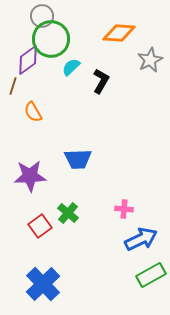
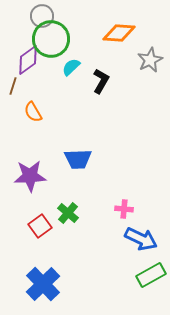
blue arrow: rotated 52 degrees clockwise
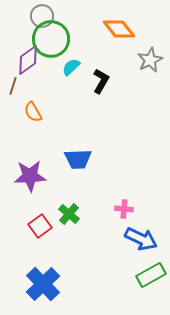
orange diamond: moved 4 px up; rotated 48 degrees clockwise
green cross: moved 1 px right, 1 px down
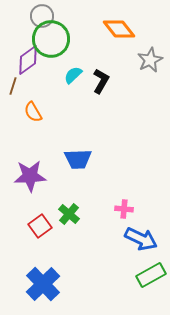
cyan semicircle: moved 2 px right, 8 px down
